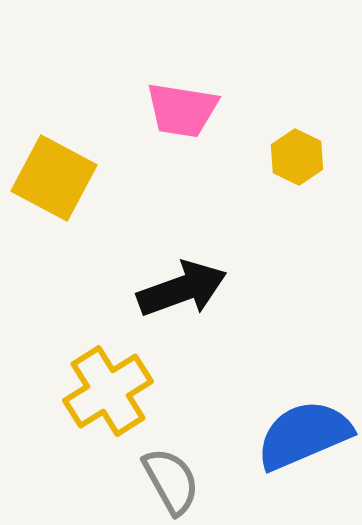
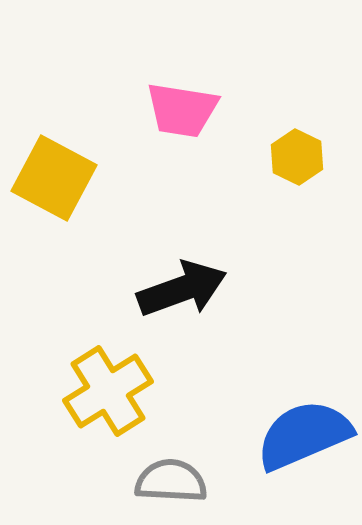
gray semicircle: rotated 58 degrees counterclockwise
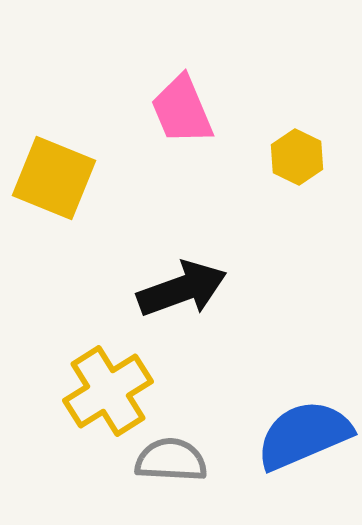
pink trapezoid: rotated 58 degrees clockwise
yellow square: rotated 6 degrees counterclockwise
gray semicircle: moved 21 px up
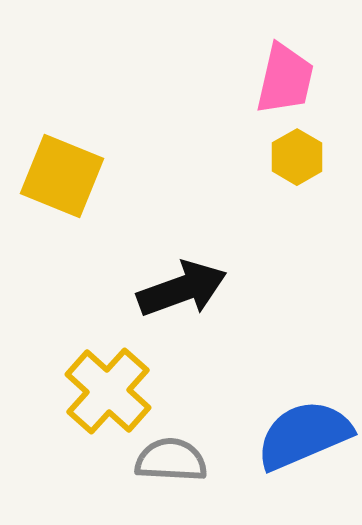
pink trapezoid: moved 103 px right, 31 px up; rotated 144 degrees counterclockwise
yellow hexagon: rotated 4 degrees clockwise
yellow square: moved 8 px right, 2 px up
yellow cross: rotated 16 degrees counterclockwise
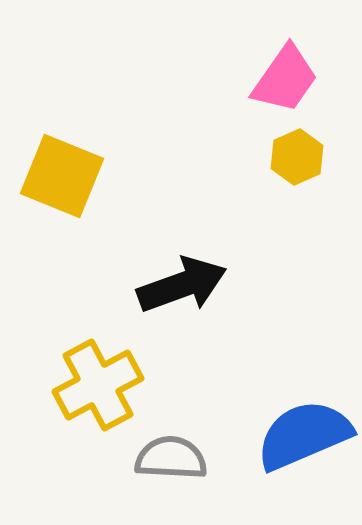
pink trapezoid: rotated 22 degrees clockwise
yellow hexagon: rotated 6 degrees clockwise
black arrow: moved 4 px up
yellow cross: moved 10 px left, 6 px up; rotated 20 degrees clockwise
gray semicircle: moved 2 px up
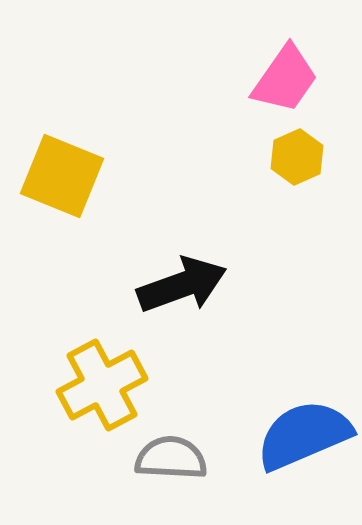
yellow cross: moved 4 px right
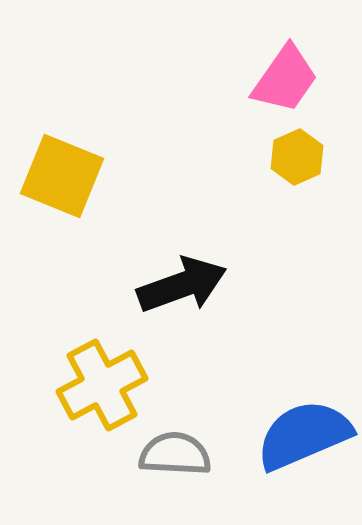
gray semicircle: moved 4 px right, 4 px up
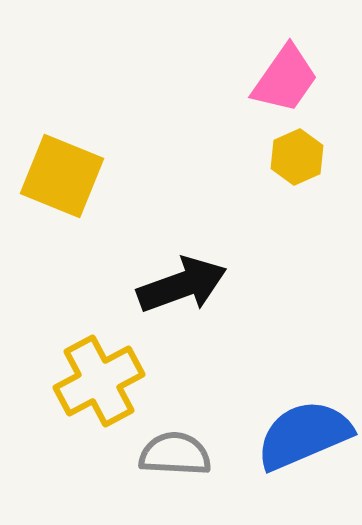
yellow cross: moved 3 px left, 4 px up
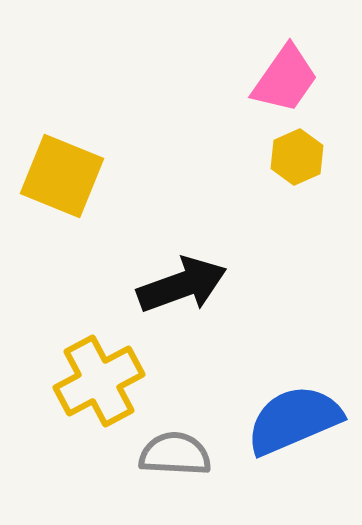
blue semicircle: moved 10 px left, 15 px up
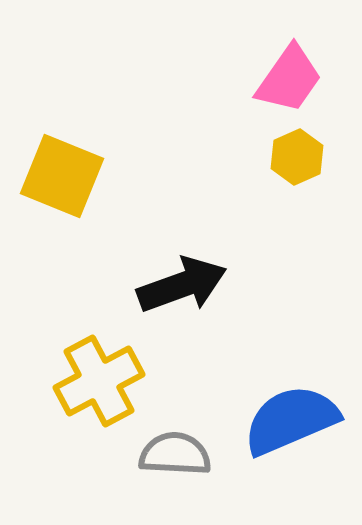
pink trapezoid: moved 4 px right
blue semicircle: moved 3 px left
